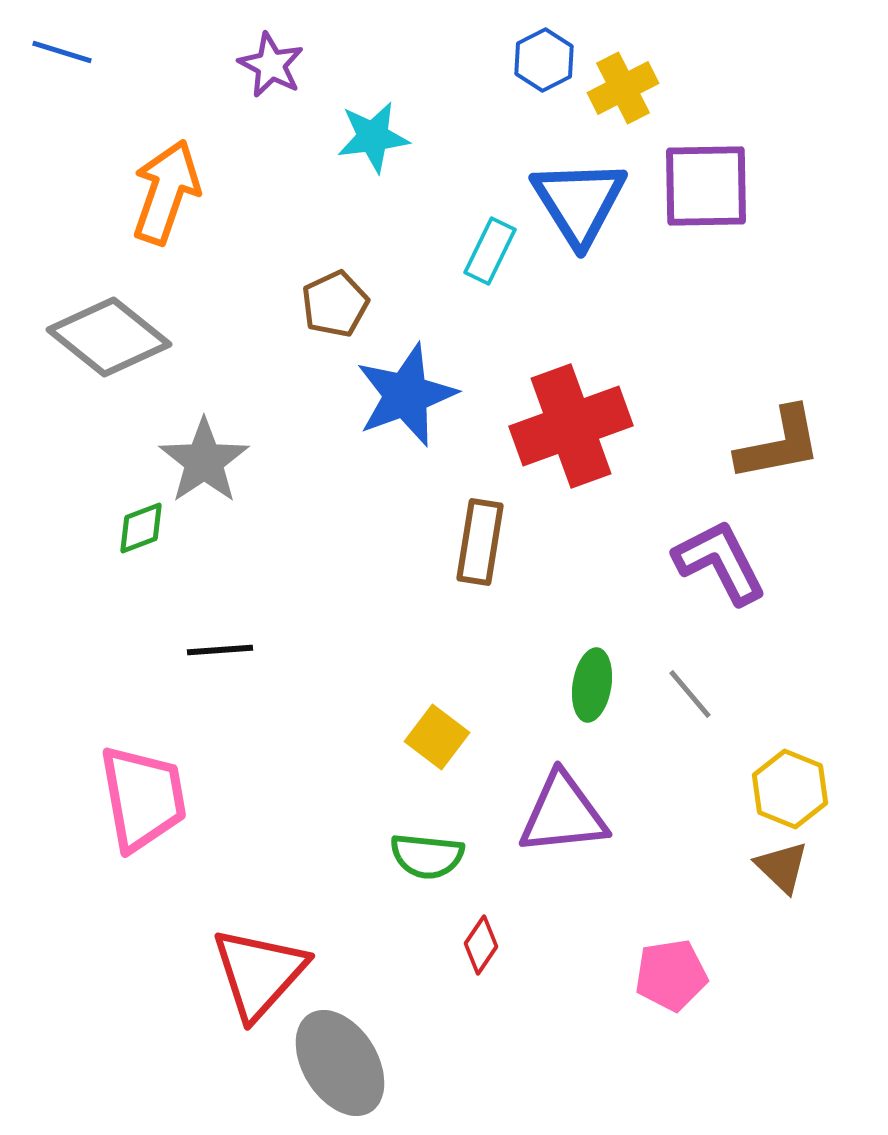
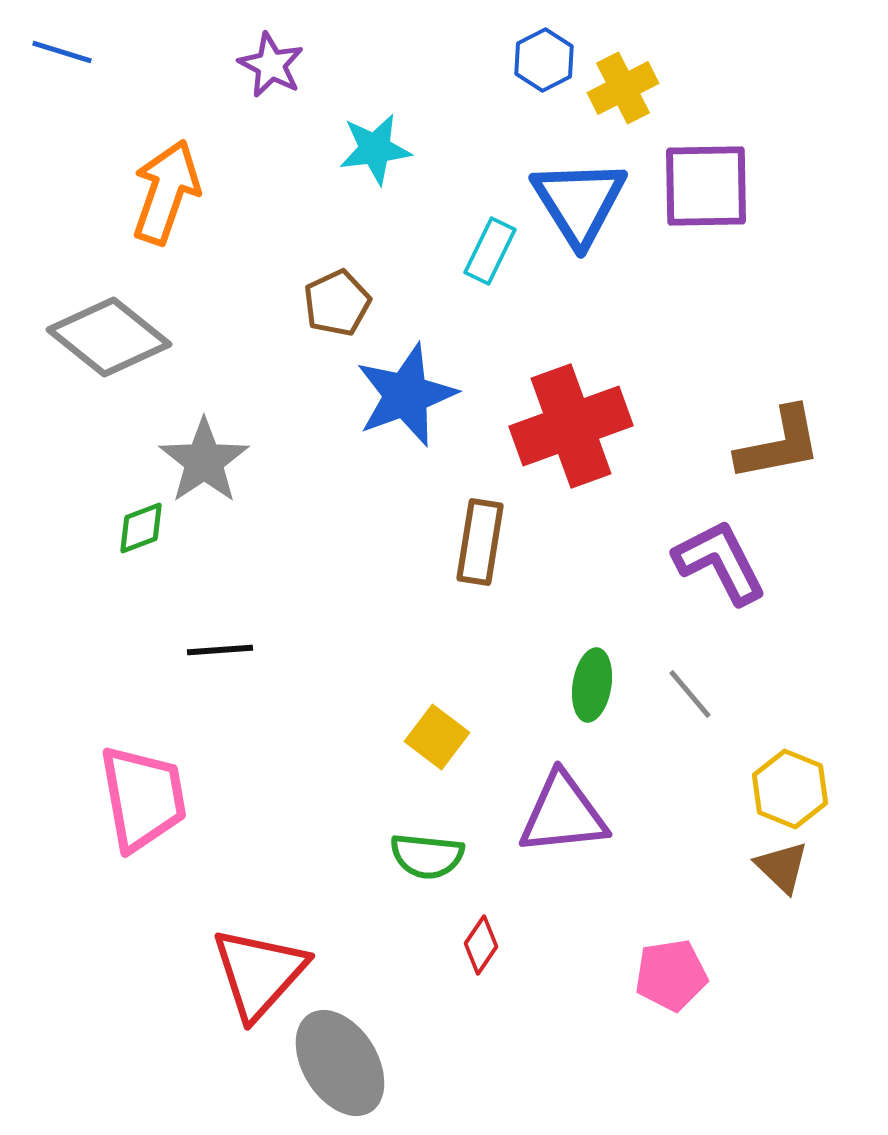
cyan star: moved 2 px right, 12 px down
brown pentagon: moved 2 px right, 1 px up
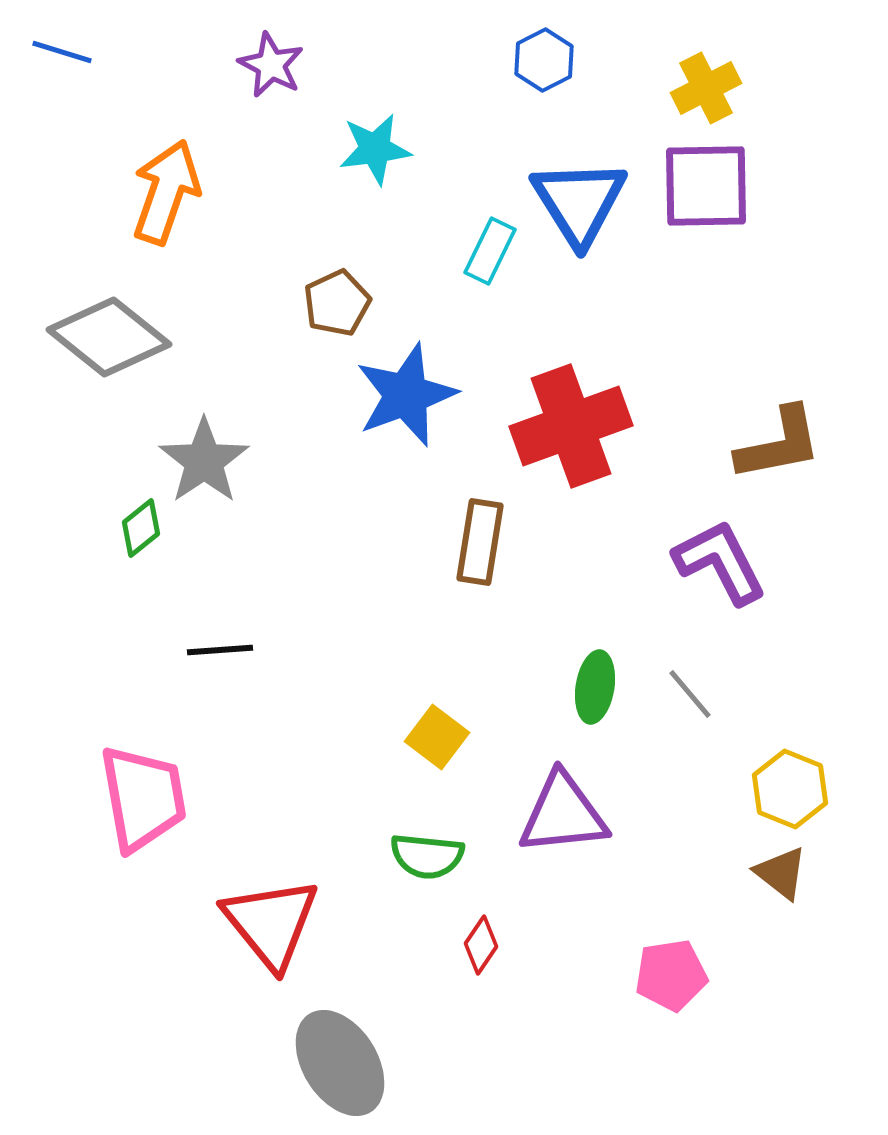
yellow cross: moved 83 px right
green diamond: rotated 18 degrees counterclockwise
green ellipse: moved 3 px right, 2 px down
brown triangle: moved 1 px left, 6 px down; rotated 6 degrees counterclockwise
red triangle: moved 12 px right, 50 px up; rotated 21 degrees counterclockwise
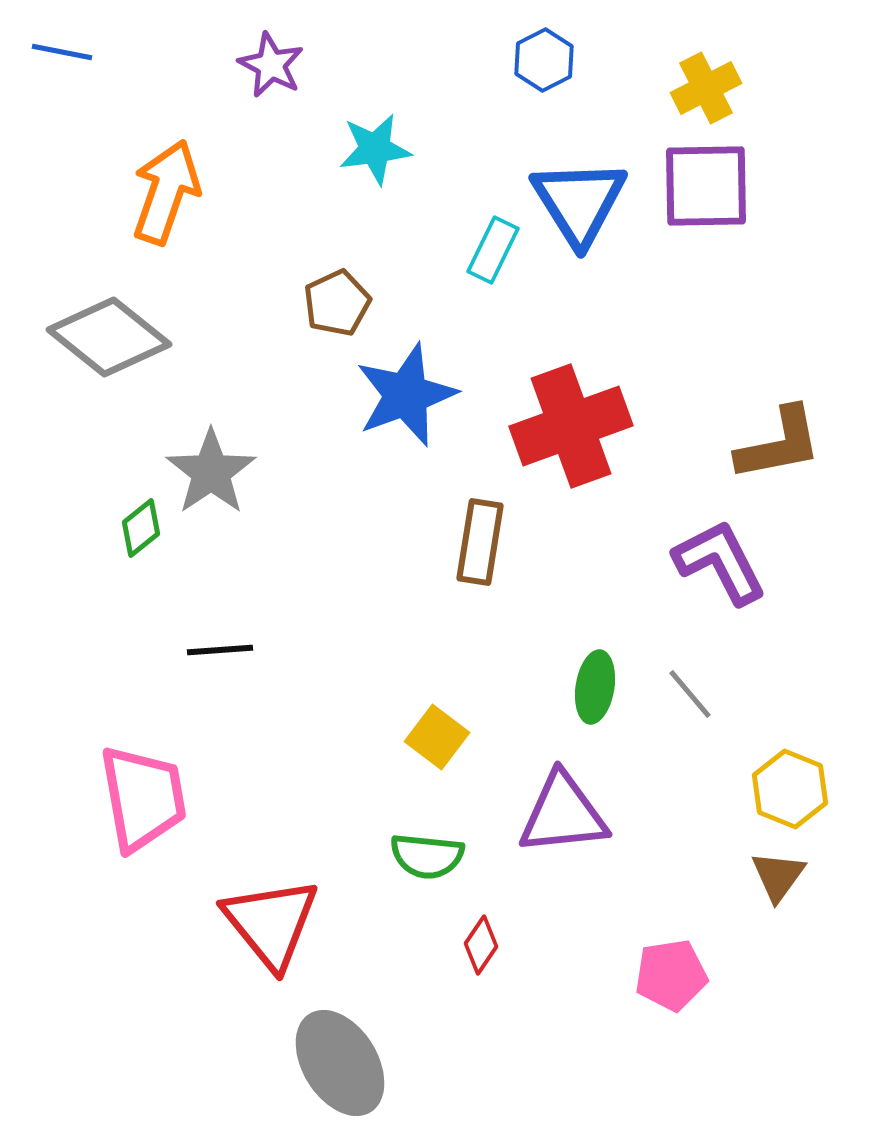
blue line: rotated 6 degrees counterclockwise
cyan rectangle: moved 3 px right, 1 px up
gray star: moved 7 px right, 11 px down
brown triangle: moved 3 px left, 3 px down; rotated 28 degrees clockwise
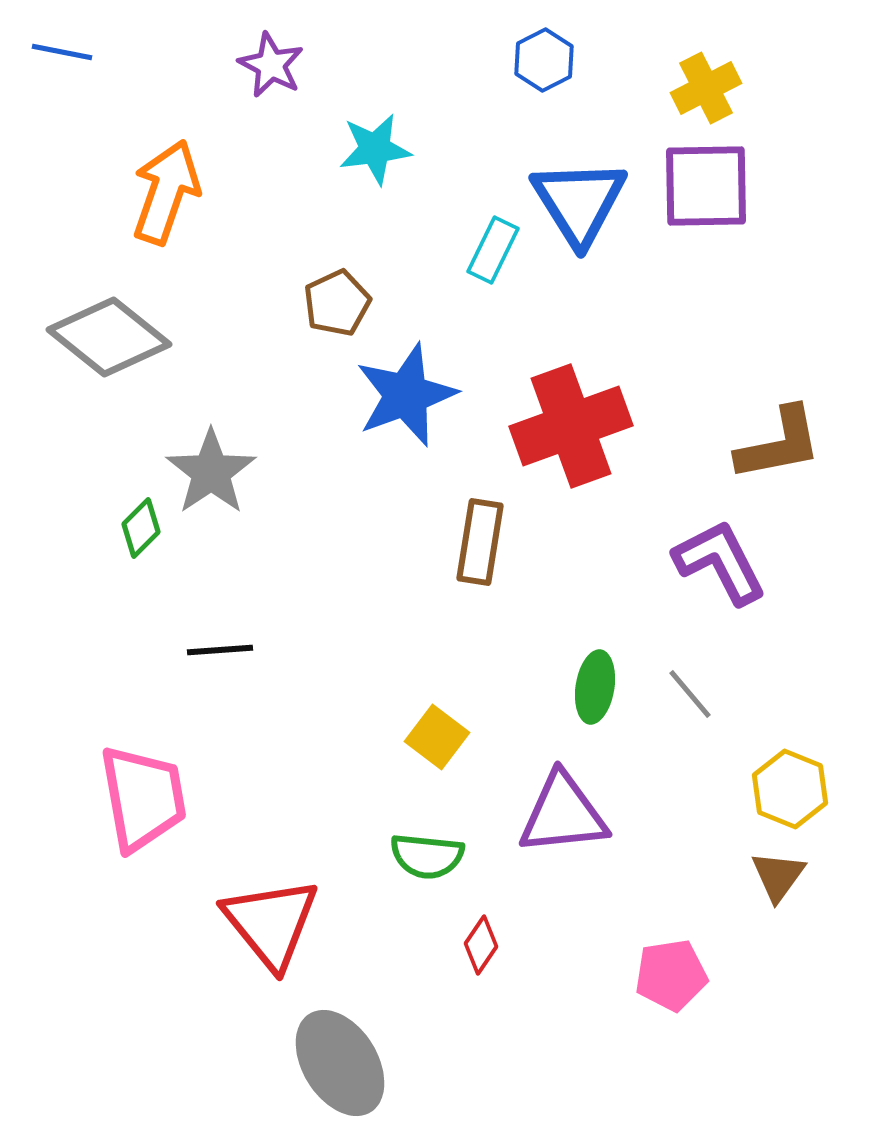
green diamond: rotated 6 degrees counterclockwise
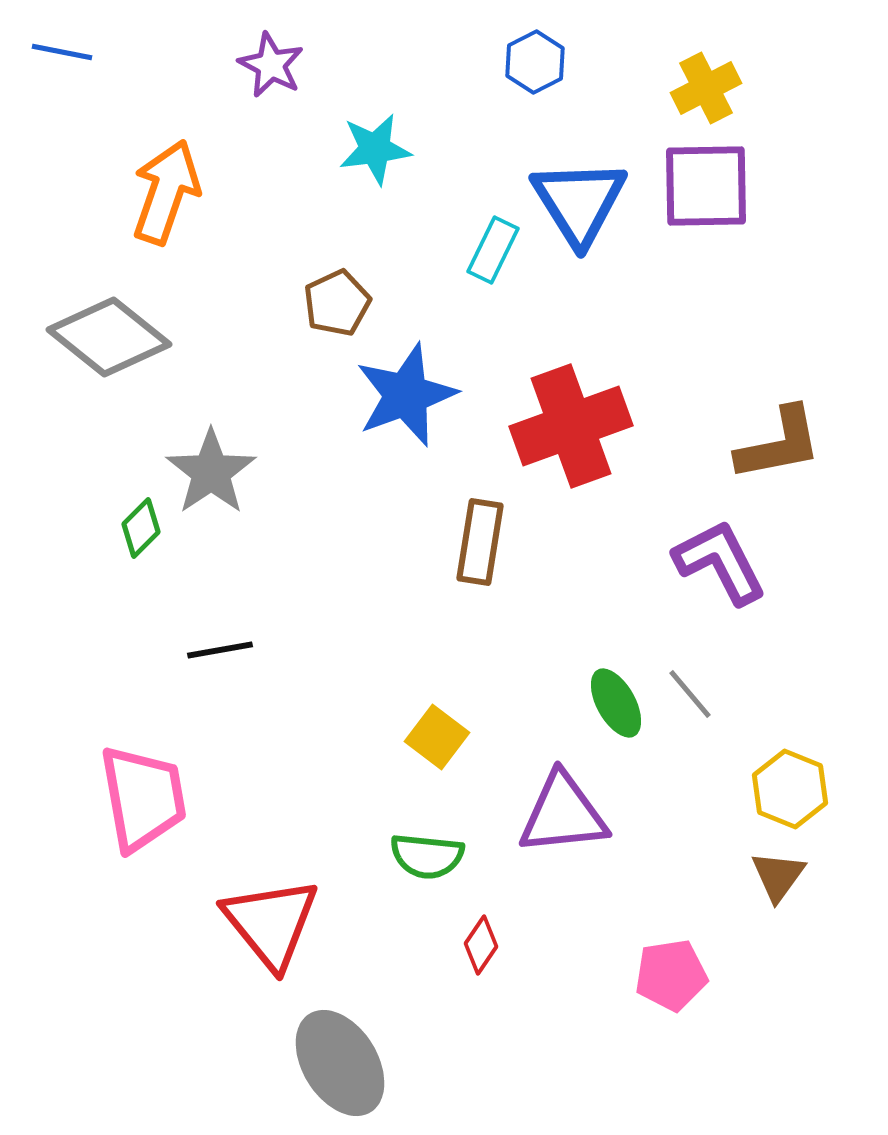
blue hexagon: moved 9 px left, 2 px down
black line: rotated 6 degrees counterclockwise
green ellipse: moved 21 px right, 16 px down; rotated 38 degrees counterclockwise
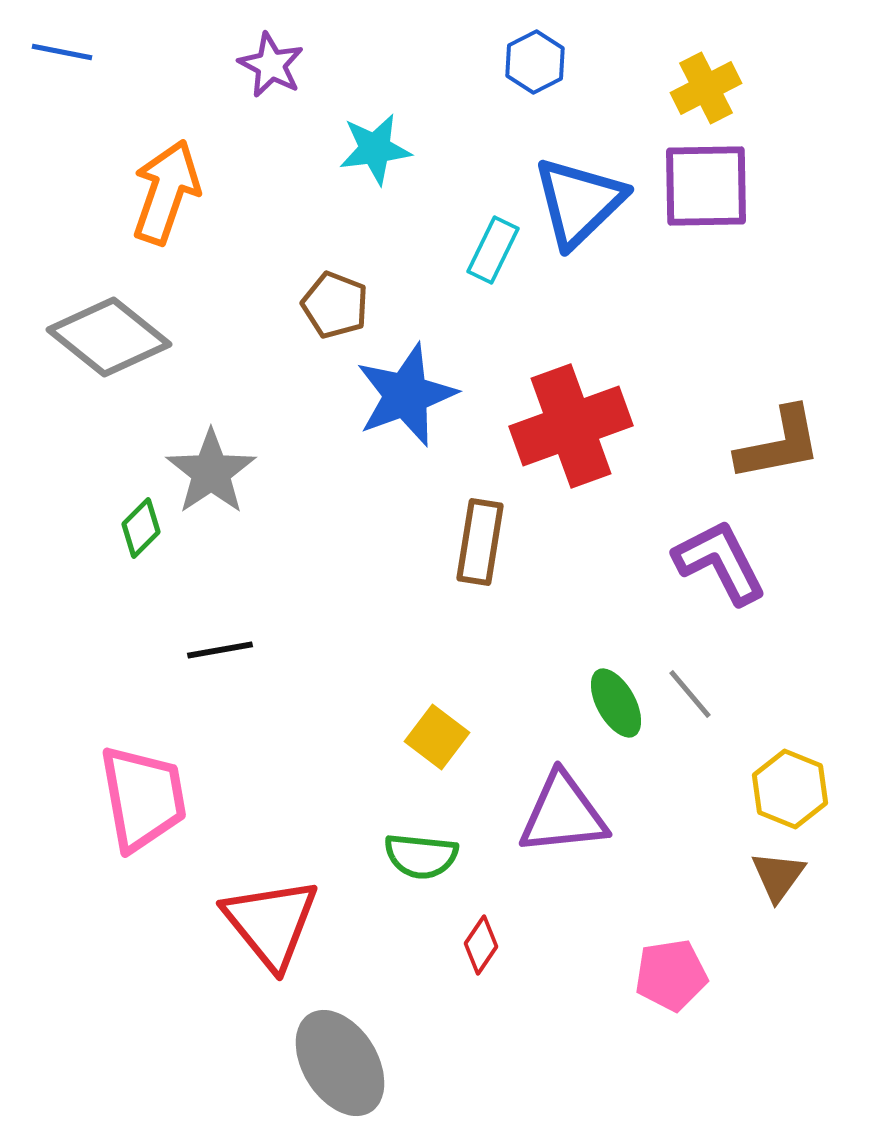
blue triangle: rotated 18 degrees clockwise
brown pentagon: moved 2 px left, 2 px down; rotated 26 degrees counterclockwise
green semicircle: moved 6 px left
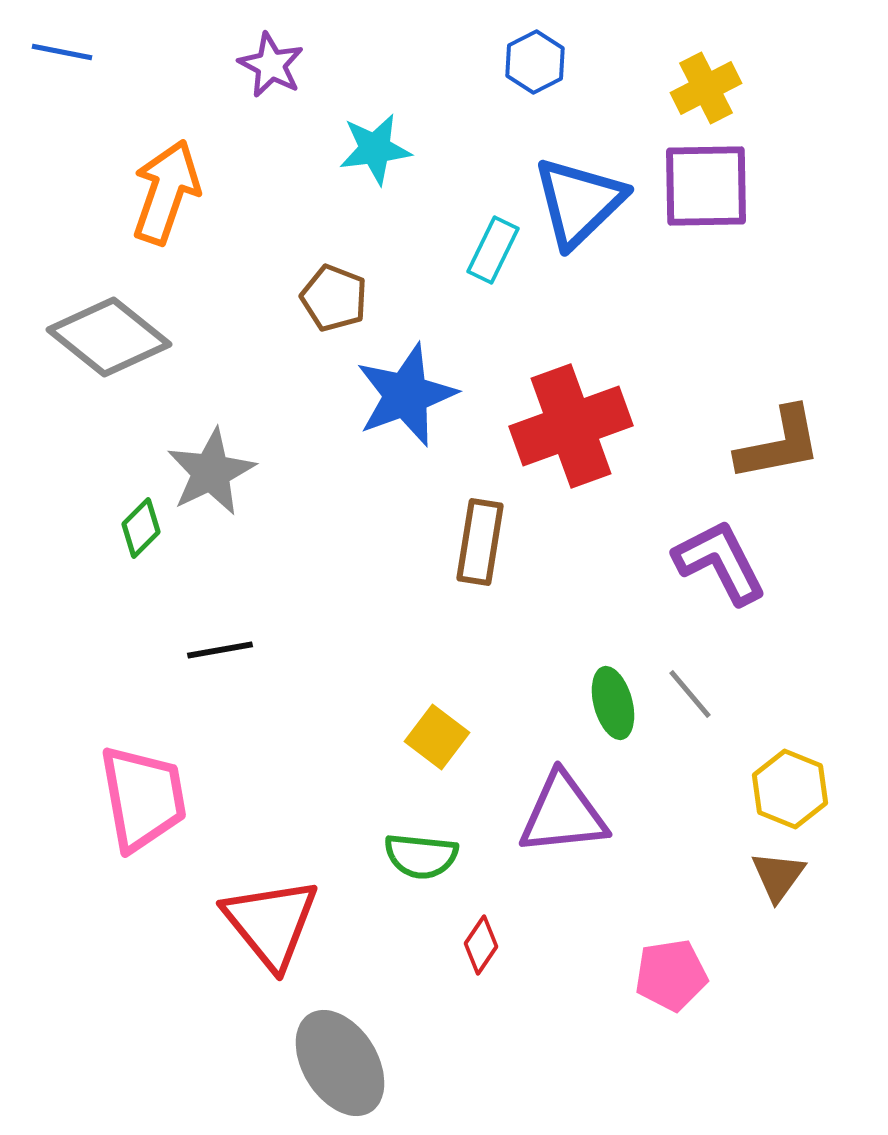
brown pentagon: moved 1 px left, 7 px up
gray star: rotated 8 degrees clockwise
green ellipse: moved 3 px left; rotated 14 degrees clockwise
